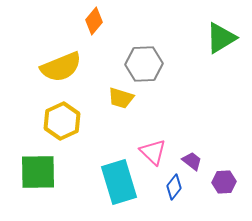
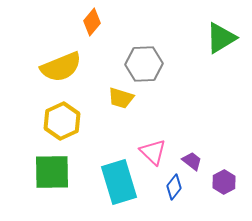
orange diamond: moved 2 px left, 1 px down
green square: moved 14 px right
purple hexagon: rotated 25 degrees counterclockwise
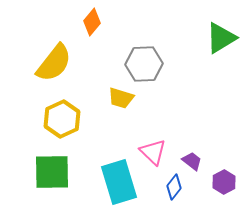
yellow semicircle: moved 7 px left, 4 px up; rotated 30 degrees counterclockwise
yellow hexagon: moved 2 px up
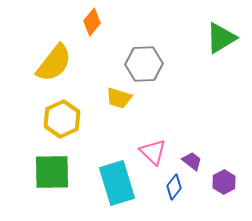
yellow trapezoid: moved 2 px left
cyan rectangle: moved 2 px left, 1 px down
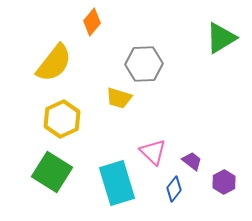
green square: rotated 33 degrees clockwise
blue diamond: moved 2 px down
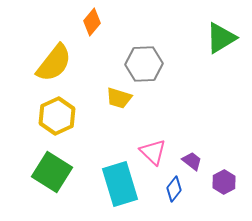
yellow hexagon: moved 5 px left, 3 px up
cyan rectangle: moved 3 px right, 1 px down
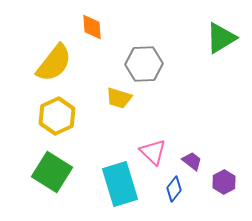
orange diamond: moved 5 px down; rotated 44 degrees counterclockwise
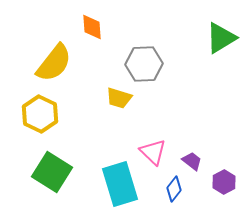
yellow hexagon: moved 17 px left, 2 px up; rotated 9 degrees counterclockwise
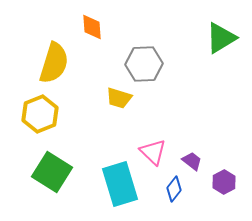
yellow semicircle: rotated 21 degrees counterclockwise
yellow hexagon: rotated 12 degrees clockwise
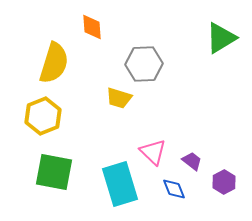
yellow hexagon: moved 3 px right, 2 px down
green square: moved 2 px right; rotated 21 degrees counterclockwise
blue diamond: rotated 60 degrees counterclockwise
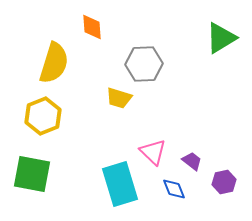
green square: moved 22 px left, 2 px down
purple hexagon: rotated 15 degrees clockwise
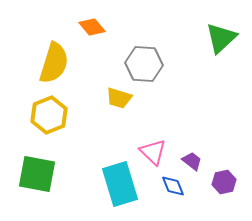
orange diamond: rotated 36 degrees counterclockwise
green triangle: rotated 12 degrees counterclockwise
gray hexagon: rotated 6 degrees clockwise
yellow hexagon: moved 6 px right, 1 px up
green square: moved 5 px right
blue diamond: moved 1 px left, 3 px up
